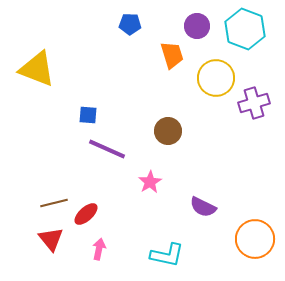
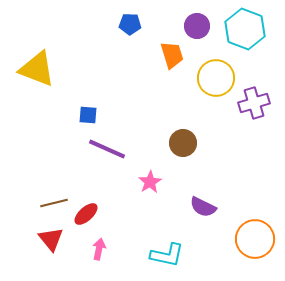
brown circle: moved 15 px right, 12 px down
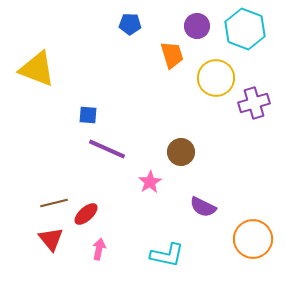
brown circle: moved 2 px left, 9 px down
orange circle: moved 2 px left
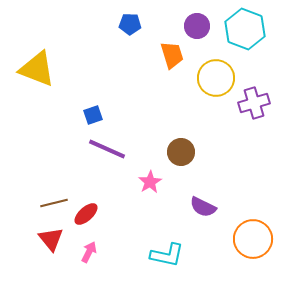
blue square: moved 5 px right; rotated 24 degrees counterclockwise
pink arrow: moved 10 px left, 3 px down; rotated 15 degrees clockwise
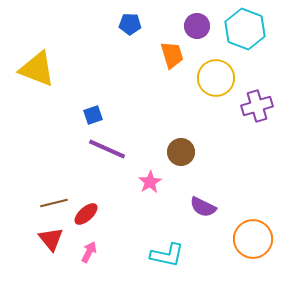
purple cross: moved 3 px right, 3 px down
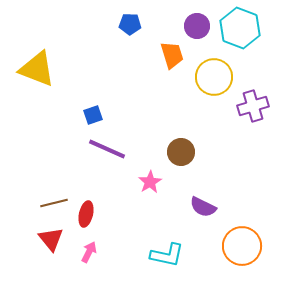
cyan hexagon: moved 5 px left, 1 px up
yellow circle: moved 2 px left, 1 px up
purple cross: moved 4 px left
red ellipse: rotated 35 degrees counterclockwise
orange circle: moved 11 px left, 7 px down
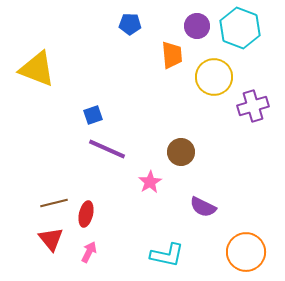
orange trapezoid: rotated 12 degrees clockwise
orange circle: moved 4 px right, 6 px down
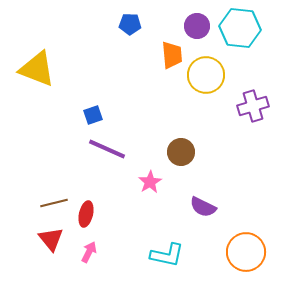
cyan hexagon: rotated 15 degrees counterclockwise
yellow circle: moved 8 px left, 2 px up
